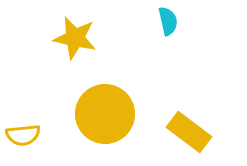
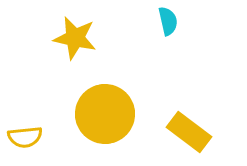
yellow semicircle: moved 2 px right, 2 px down
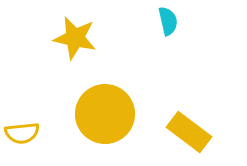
yellow semicircle: moved 3 px left, 4 px up
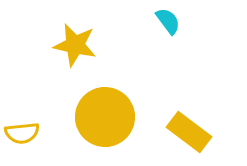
cyan semicircle: rotated 24 degrees counterclockwise
yellow star: moved 7 px down
yellow circle: moved 3 px down
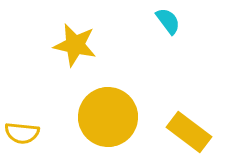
yellow circle: moved 3 px right
yellow semicircle: rotated 12 degrees clockwise
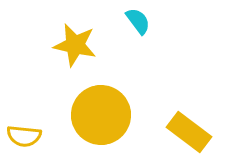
cyan semicircle: moved 30 px left
yellow circle: moved 7 px left, 2 px up
yellow semicircle: moved 2 px right, 3 px down
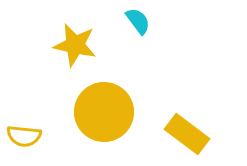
yellow circle: moved 3 px right, 3 px up
yellow rectangle: moved 2 px left, 2 px down
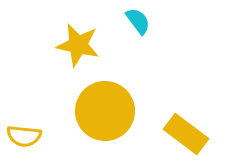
yellow star: moved 3 px right
yellow circle: moved 1 px right, 1 px up
yellow rectangle: moved 1 px left
